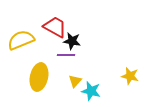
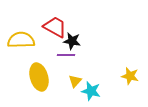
yellow semicircle: rotated 20 degrees clockwise
yellow ellipse: rotated 28 degrees counterclockwise
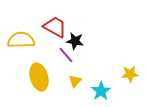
black star: moved 3 px right
purple line: rotated 48 degrees clockwise
yellow star: moved 2 px up; rotated 18 degrees counterclockwise
cyan star: moved 10 px right; rotated 24 degrees clockwise
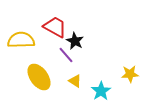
black star: rotated 18 degrees clockwise
yellow ellipse: rotated 20 degrees counterclockwise
yellow triangle: rotated 40 degrees counterclockwise
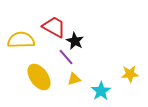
red trapezoid: moved 1 px left
purple line: moved 2 px down
yellow triangle: moved 1 px left, 2 px up; rotated 48 degrees counterclockwise
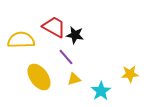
black star: moved 6 px up; rotated 18 degrees counterclockwise
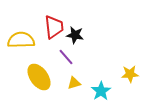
red trapezoid: rotated 55 degrees clockwise
yellow triangle: moved 4 px down
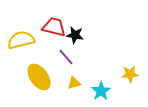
red trapezoid: rotated 70 degrees counterclockwise
yellow semicircle: rotated 12 degrees counterclockwise
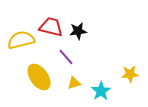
red trapezoid: moved 3 px left
black star: moved 3 px right, 4 px up; rotated 18 degrees counterclockwise
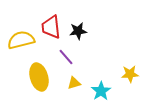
red trapezoid: rotated 110 degrees counterclockwise
yellow ellipse: rotated 20 degrees clockwise
